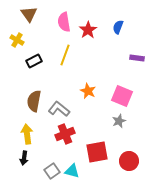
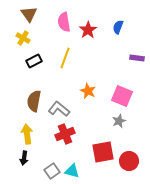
yellow cross: moved 6 px right, 2 px up
yellow line: moved 3 px down
red square: moved 6 px right
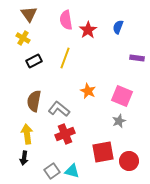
pink semicircle: moved 2 px right, 2 px up
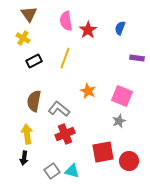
pink semicircle: moved 1 px down
blue semicircle: moved 2 px right, 1 px down
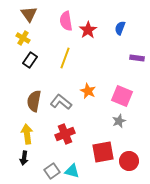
black rectangle: moved 4 px left, 1 px up; rotated 28 degrees counterclockwise
gray L-shape: moved 2 px right, 7 px up
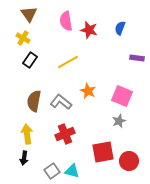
red star: moved 1 px right; rotated 24 degrees counterclockwise
yellow line: moved 3 px right, 4 px down; rotated 40 degrees clockwise
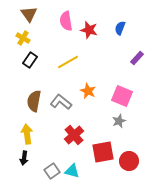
purple rectangle: rotated 56 degrees counterclockwise
red cross: moved 9 px right, 1 px down; rotated 18 degrees counterclockwise
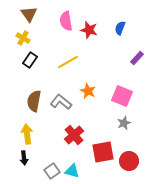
gray star: moved 5 px right, 2 px down
black arrow: rotated 16 degrees counterclockwise
